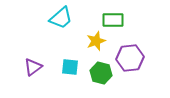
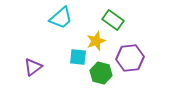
green rectangle: rotated 35 degrees clockwise
cyan square: moved 8 px right, 10 px up
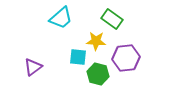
green rectangle: moved 1 px left, 1 px up
yellow star: rotated 24 degrees clockwise
purple hexagon: moved 4 px left
green hexagon: moved 3 px left, 1 px down
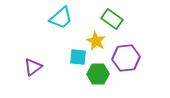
yellow star: rotated 24 degrees clockwise
green hexagon: rotated 15 degrees counterclockwise
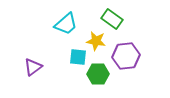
cyan trapezoid: moved 5 px right, 6 px down
yellow star: rotated 18 degrees counterclockwise
purple hexagon: moved 2 px up
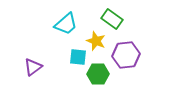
yellow star: rotated 12 degrees clockwise
purple hexagon: moved 1 px up
